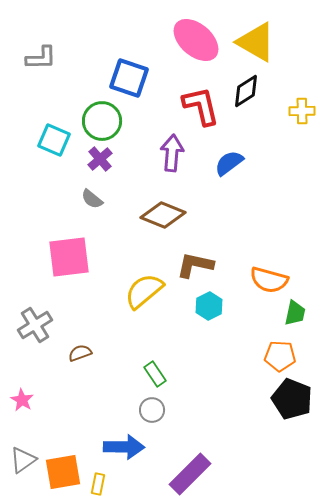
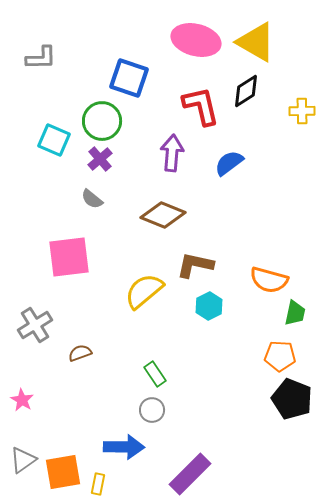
pink ellipse: rotated 27 degrees counterclockwise
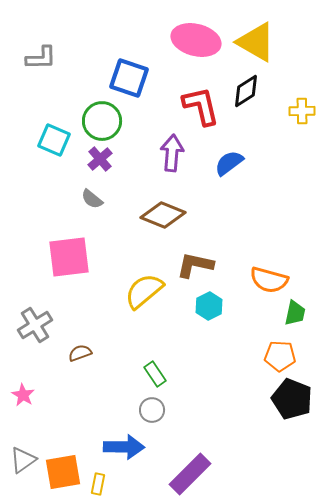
pink star: moved 1 px right, 5 px up
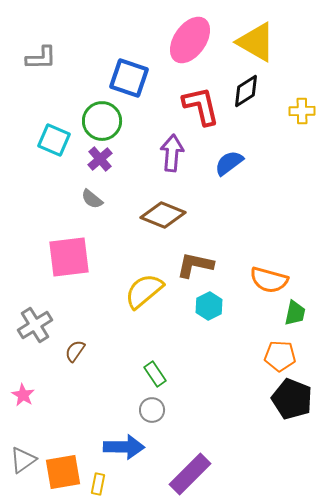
pink ellipse: moved 6 px left; rotated 69 degrees counterclockwise
brown semicircle: moved 5 px left, 2 px up; rotated 35 degrees counterclockwise
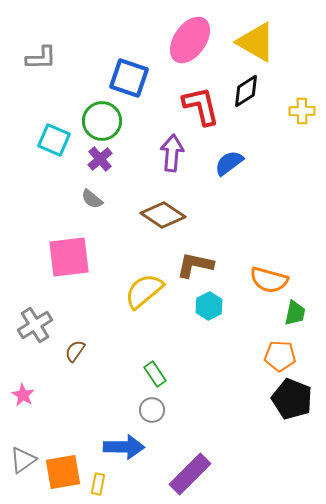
brown diamond: rotated 12 degrees clockwise
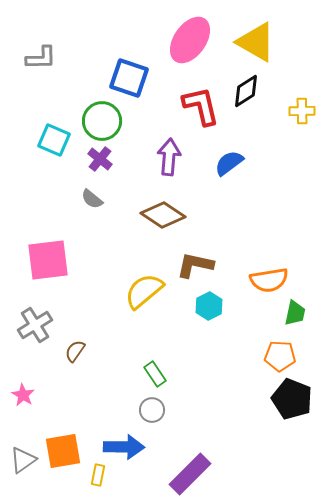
purple arrow: moved 3 px left, 4 px down
purple cross: rotated 10 degrees counterclockwise
pink square: moved 21 px left, 3 px down
orange semicircle: rotated 24 degrees counterclockwise
orange square: moved 21 px up
yellow rectangle: moved 9 px up
